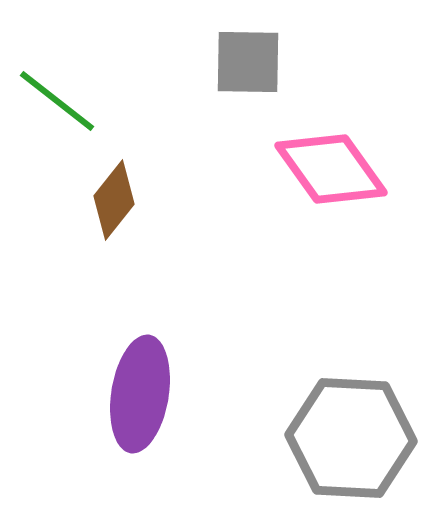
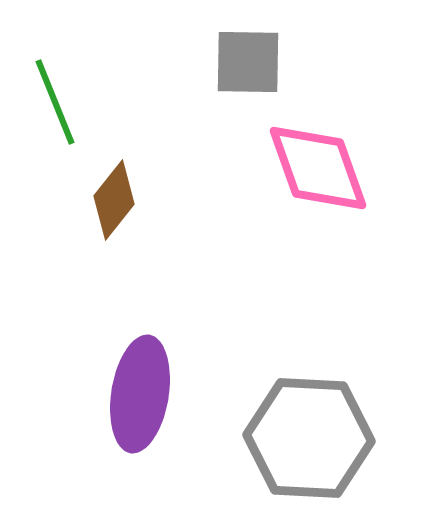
green line: moved 2 px left, 1 px down; rotated 30 degrees clockwise
pink diamond: moved 13 px left, 1 px up; rotated 16 degrees clockwise
gray hexagon: moved 42 px left
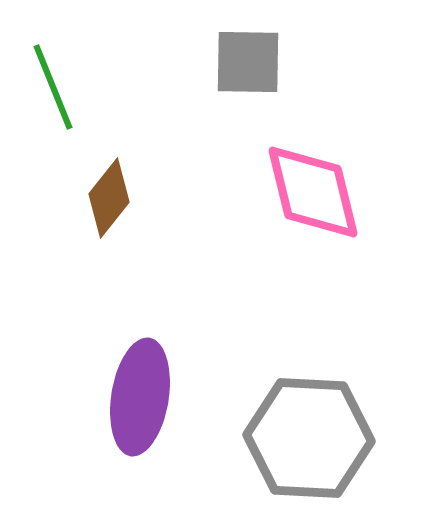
green line: moved 2 px left, 15 px up
pink diamond: moved 5 px left, 24 px down; rotated 6 degrees clockwise
brown diamond: moved 5 px left, 2 px up
purple ellipse: moved 3 px down
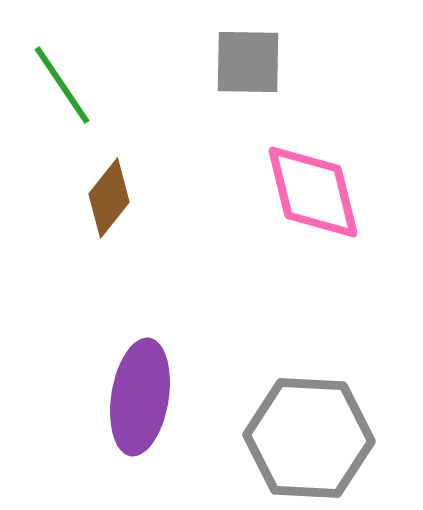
green line: moved 9 px right, 2 px up; rotated 12 degrees counterclockwise
